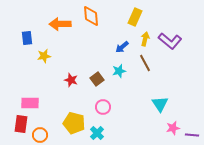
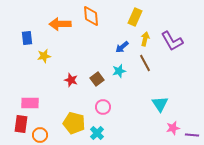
purple L-shape: moved 2 px right; rotated 20 degrees clockwise
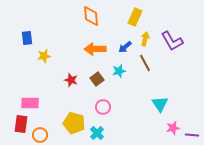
orange arrow: moved 35 px right, 25 px down
blue arrow: moved 3 px right
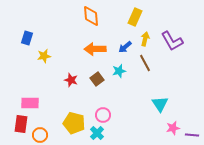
blue rectangle: rotated 24 degrees clockwise
pink circle: moved 8 px down
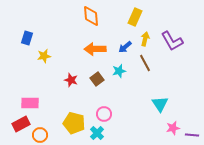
pink circle: moved 1 px right, 1 px up
red rectangle: rotated 54 degrees clockwise
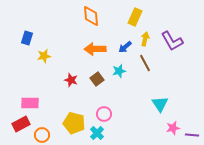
orange circle: moved 2 px right
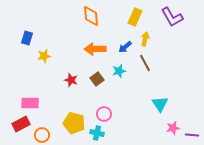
purple L-shape: moved 24 px up
cyan cross: rotated 32 degrees counterclockwise
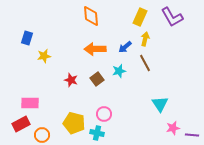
yellow rectangle: moved 5 px right
